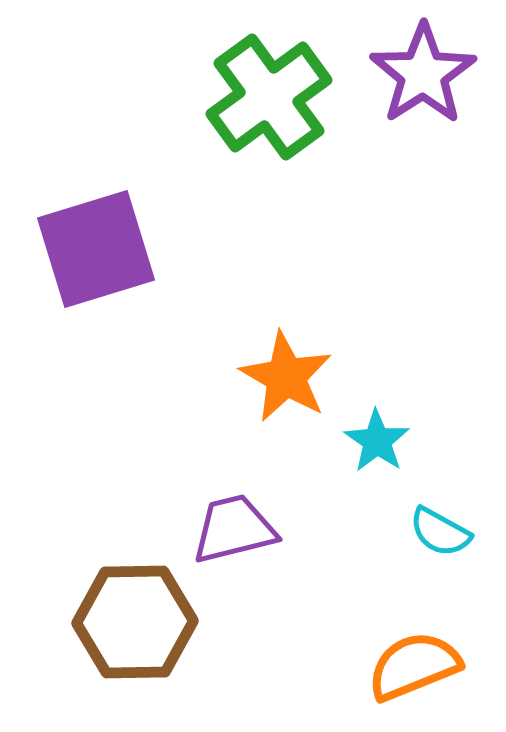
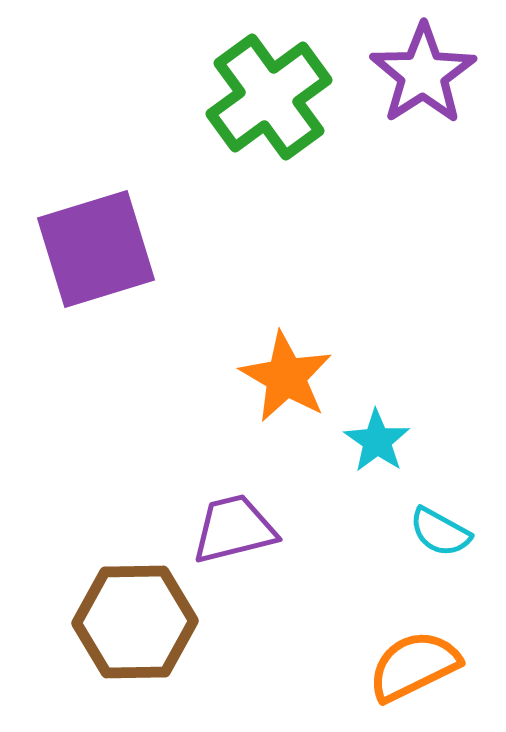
orange semicircle: rotated 4 degrees counterclockwise
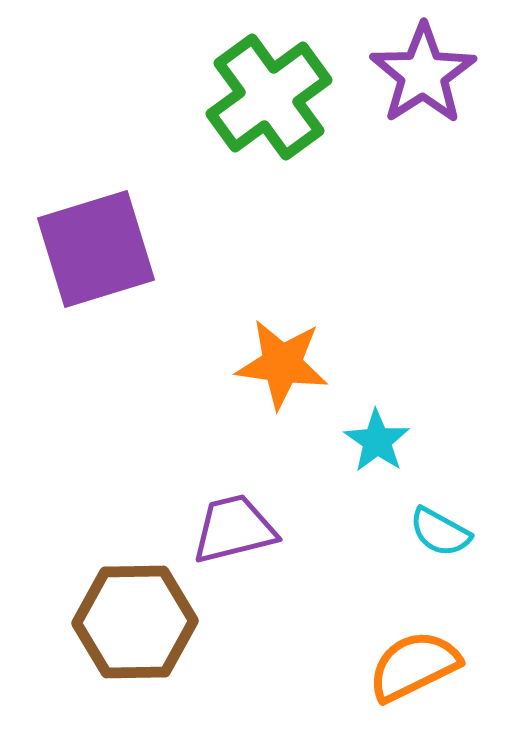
orange star: moved 4 px left, 13 px up; rotated 22 degrees counterclockwise
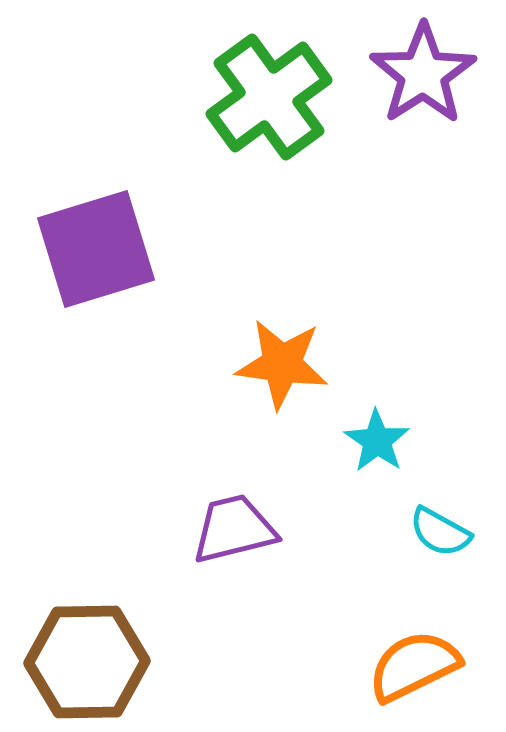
brown hexagon: moved 48 px left, 40 px down
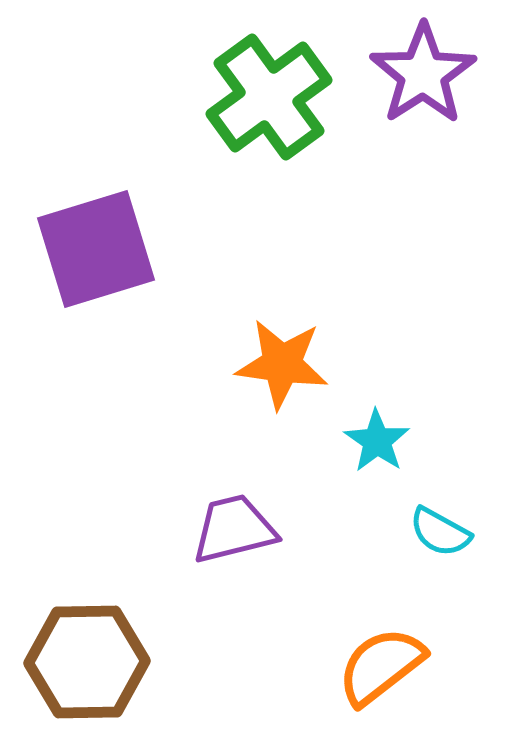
orange semicircle: moved 33 px left; rotated 12 degrees counterclockwise
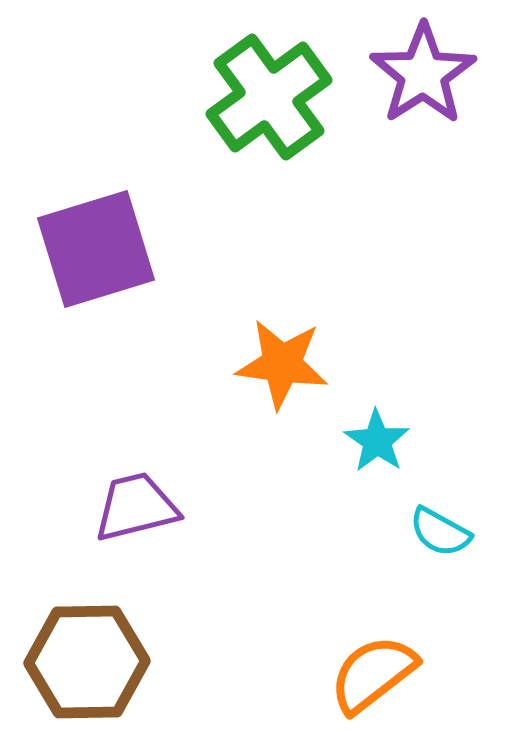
purple trapezoid: moved 98 px left, 22 px up
orange semicircle: moved 8 px left, 8 px down
